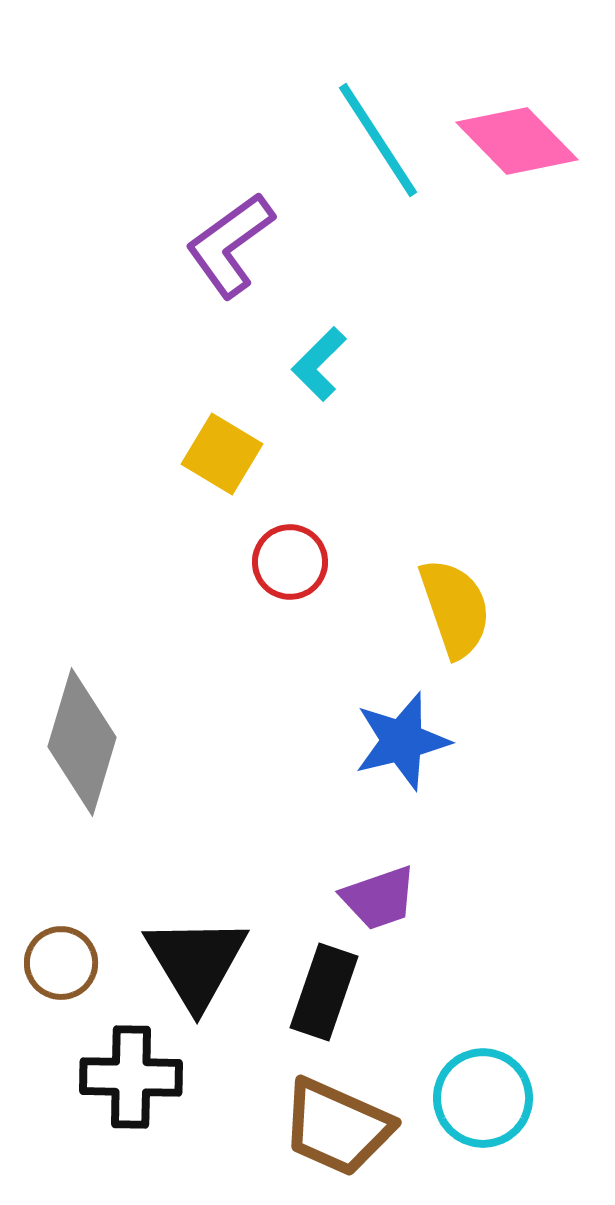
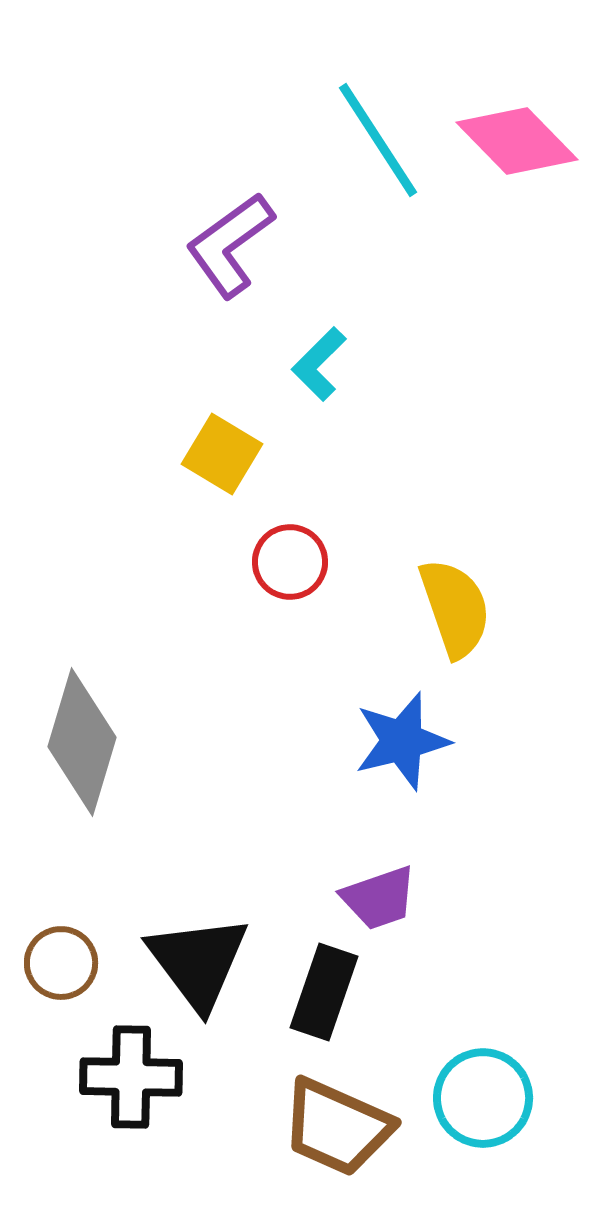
black triangle: moved 2 px right; rotated 6 degrees counterclockwise
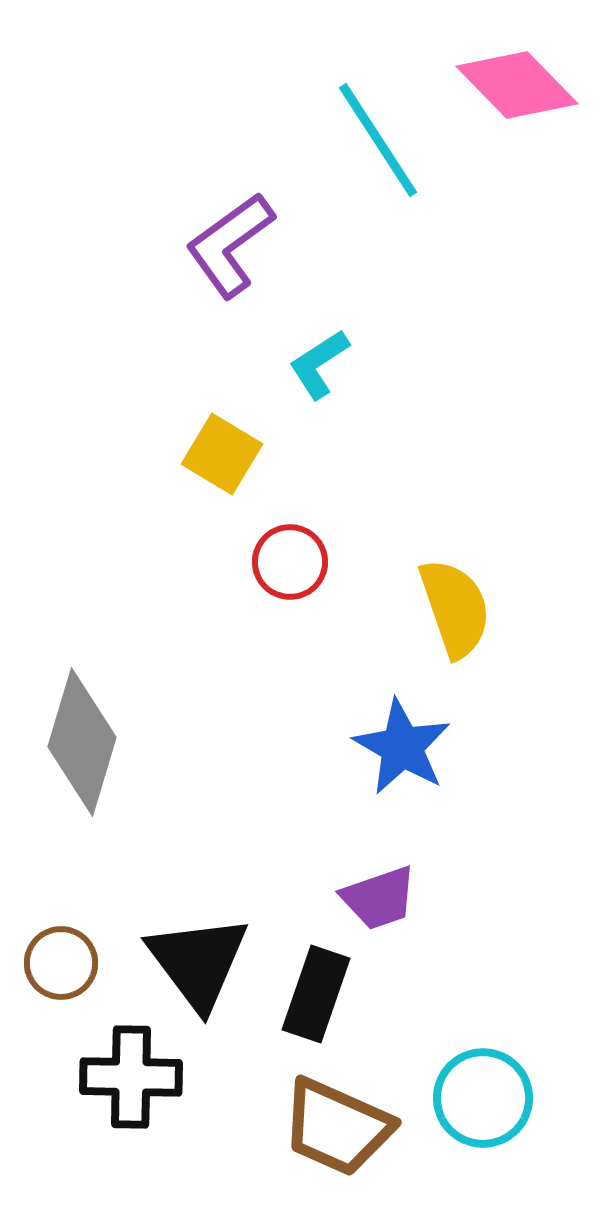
pink diamond: moved 56 px up
cyan L-shape: rotated 12 degrees clockwise
blue star: moved 6 px down; rotated 28 degrees counterclockwise
black rectangle: moved 8 px left, 2 px down
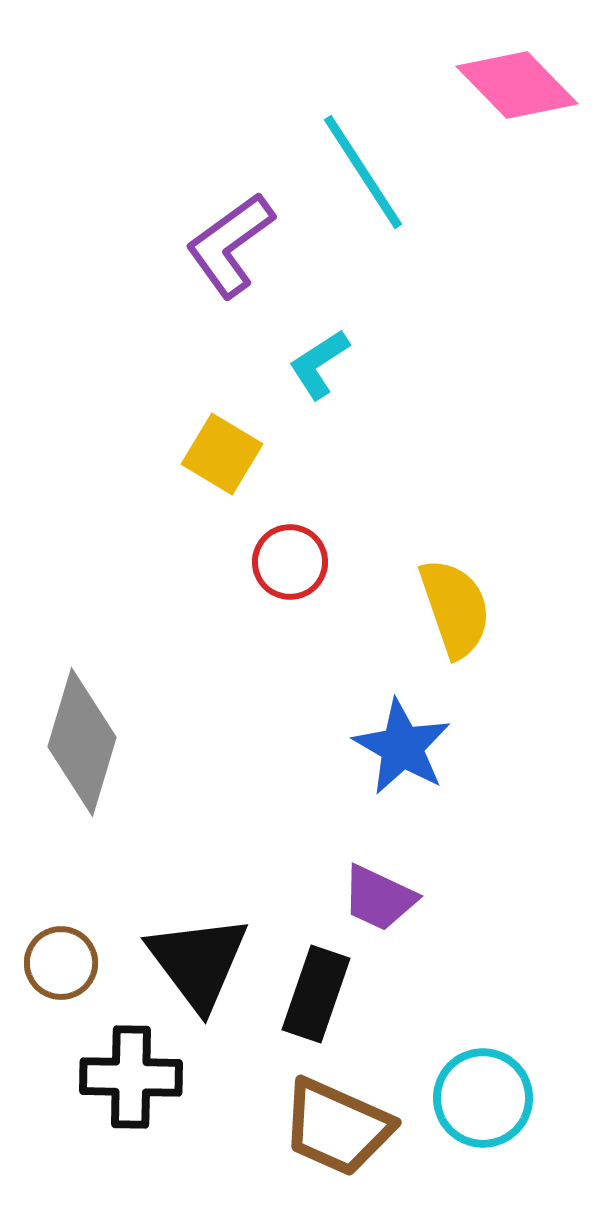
cyan line: moved 15 px left, 32 px down
purple trapezoid: rotated 44 degrees clockwise
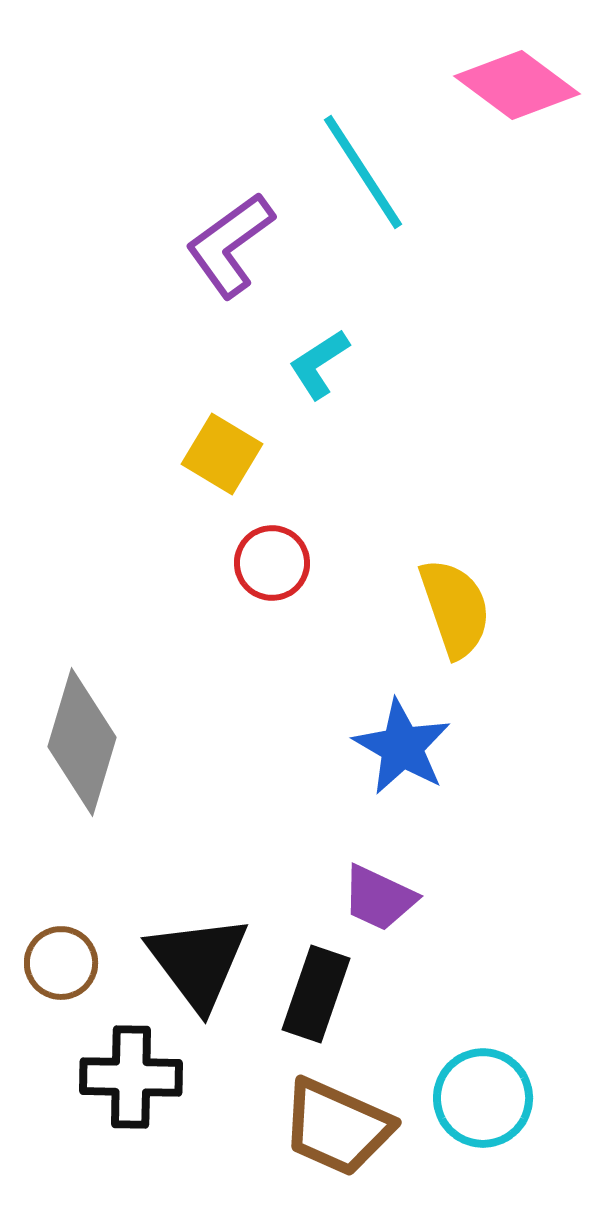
pink diamond: rotated 9 degrees counterclockwise
red circle: moved 18 px left, 1 px down
